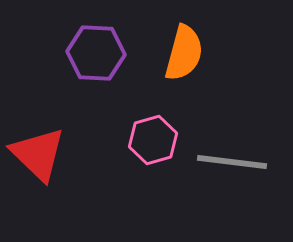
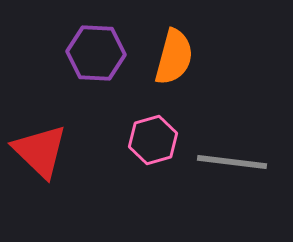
orange semicircle: moved 10 px left, 4 px down
red triangle: moved 2 px right, 3 px up
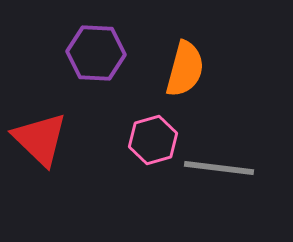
orange semicircle: moved 11 px right, 12 px down
red triangle: moved 12 px up
gray line: moved 13 px left, 6 px down
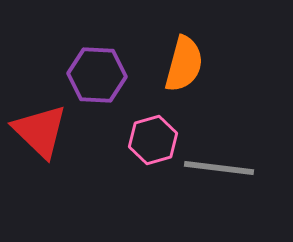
purple hexagon: moved 1 px right, 22 px down
orange semicircle: moved 1 px left, 5 px up
red triangle: moved 8 px up
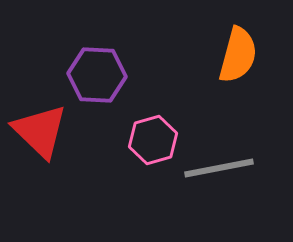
orange semicircle: moved 54 px right, 9 px up
gray line: rotated 18 degrees counterclockwise
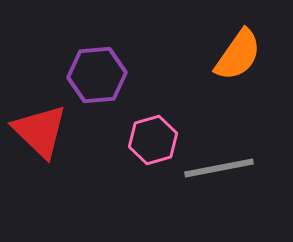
orange semicircle: rotated 20 degrees clockwise
purple hexagon: rotated 8 degrees counterclockwise
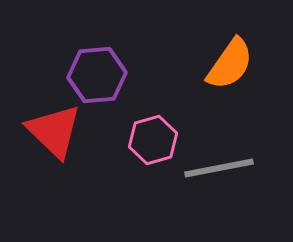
orange semicircle: moved 8 px left, 9 px down
red triangle: moved 14 px right
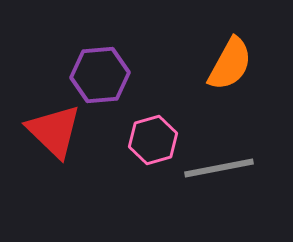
orange semicircle: rotated 6 degrees counterclockwise
purple hexagon: moved 3 px right
